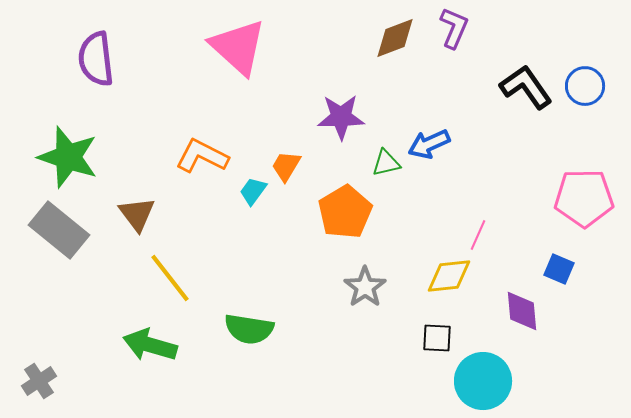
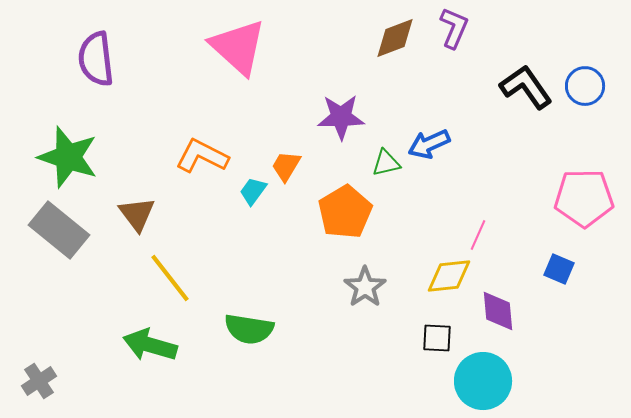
purple diamond: moved 24 px left
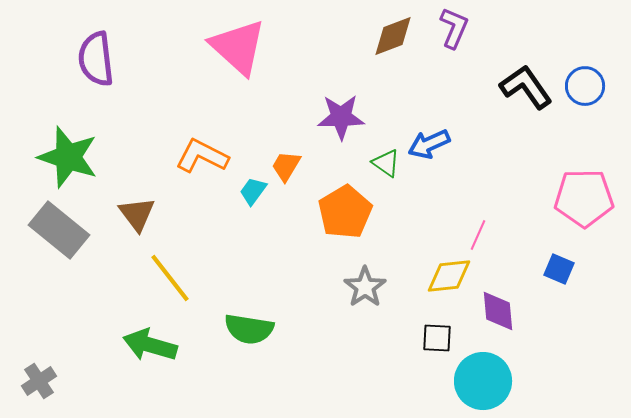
brown diamond: moved 2 px left, 2 px up
green triangle: rotated 48 degrees clockwise
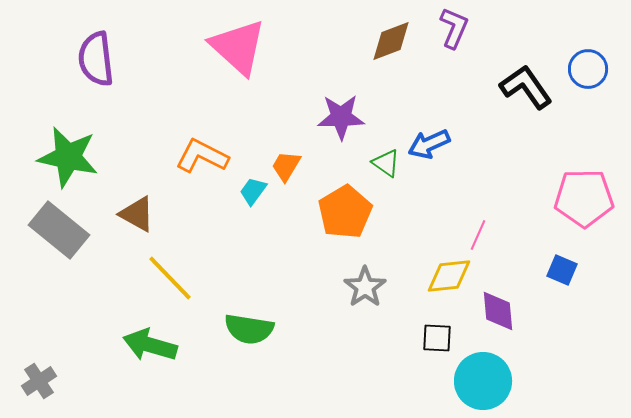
brown diamond: moved 2 px left, 5 px down
blue circle: moved 3 px right, 17 px up
green star: rotated 6 degrees counterclockwise
brown triangle: rotated 24 degrees counterclockwise
blue square: moved 3 px right, 1 px down
yellow line: rotated 6 degrees counterclockwise
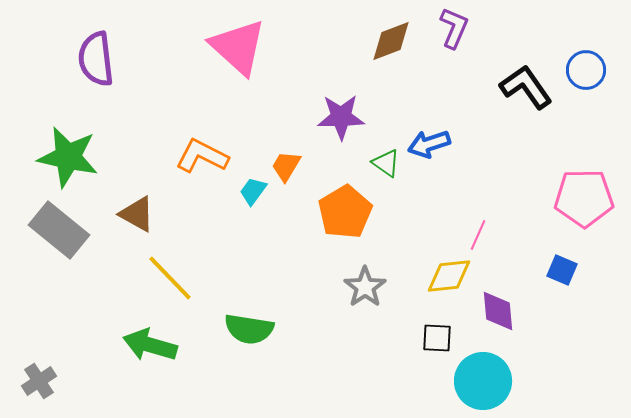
blue circle: moved 2 px left, 1 px down
blue arrow: rotated 6 degrees clockwise
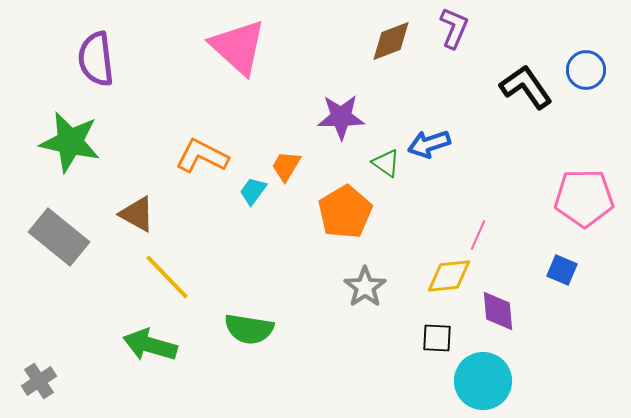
green star: moved 2 px right, 15 px up
gray rectangle: moved 7 px down
yellow line: moved 3 px left, 1 px up
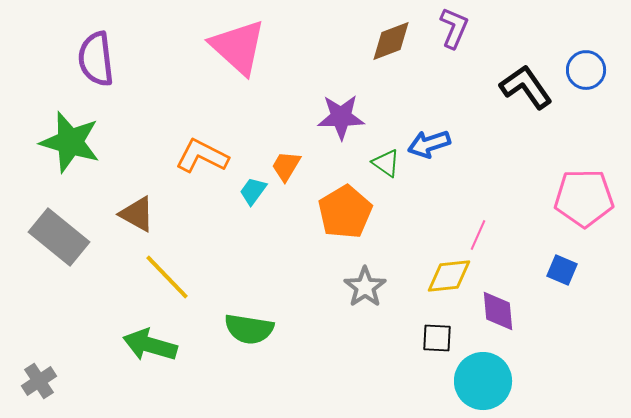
green star: rotated 4 degrees clockwise
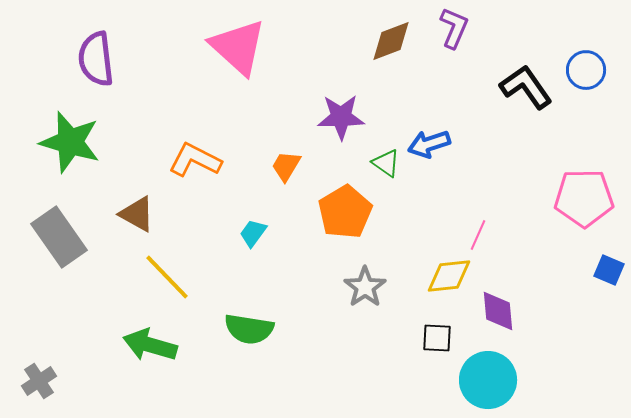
orange L-shape: moved 7 px left, 4 px down
cyan trapezoid: moved 42 px down
gray rectangle: rotated 16 degrees clockwise
blue square: moved 47 px right
cyan circle: moved 5 px right, 1 px up
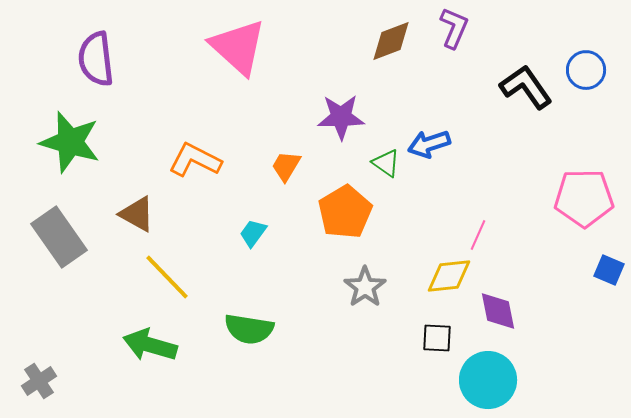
purple diamond: rotated 6 degrees counterclockwise
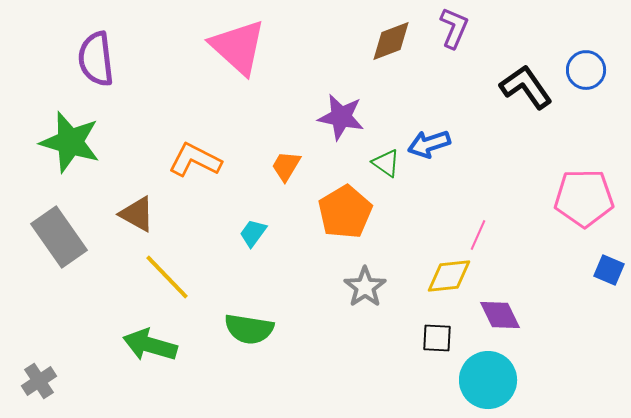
purple star: rotated 12 degrees clockwise
purple diamond: moved 2 px right, 4 px down; rotated 15 degrees counterclockwise
